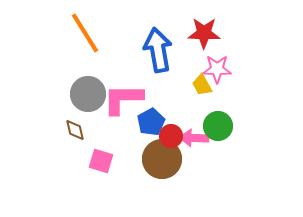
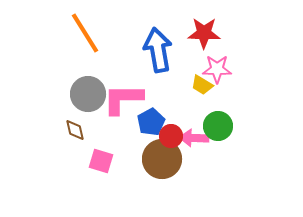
yellow trapezoid: rotated 30 degrees counterclockwise
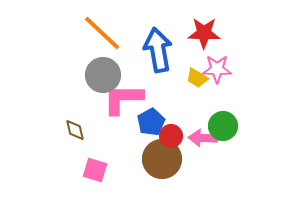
orange line: moved 17 px right; rotated 15 degrees counterclockwise
yellow trapezoid: moved 5 px left, 7 px up
gray circle: moved 15 px right, 19 px up
green circle: moved 5 px right
pink arrow: moved 9 px right
pink square: moved 6 px left, 9 px down
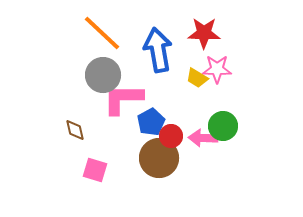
brown circle: moved 3 px left, 1 px up
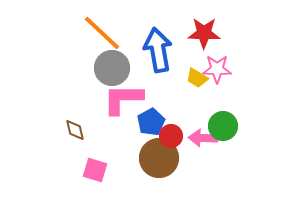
gray circle: moved 9 px right, 7 px up
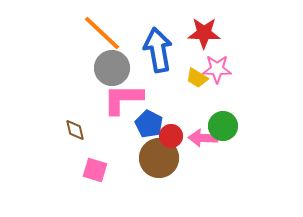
blue pentagon: moved 2 px left, 2 px down; rotated 16 degrees counterclockwise
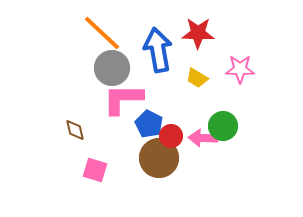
red star: moved 6 px left
pink star: moved 23 px right
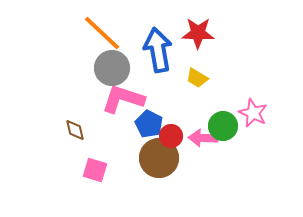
pink star: moved 13 px right, 44 px down; rotated 24 degrees clockwise
pink L-shape: rotated 18 degrees clockwise
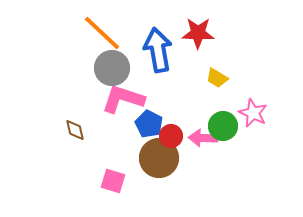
yellow trapezoid: moved 20 px right
pink square: moved 18 px right, 11 px down
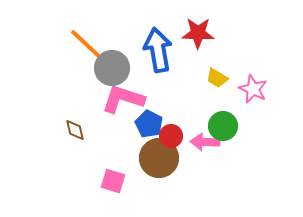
orange line: moved 14 px left, 13 px down
pink star: moved 24 px up
pink arrow: moved 2 px right, 4 px down
